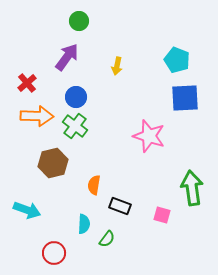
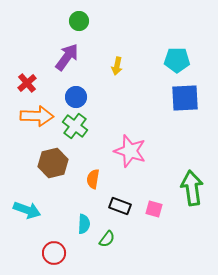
cyan pentagon: rotated 20 degrees counterclockwise
pink star: moved 19 px left, 15 px down
orange semicircle: moved 1 px left, 6 px up
pink square: moved 8 px left, 6 px up
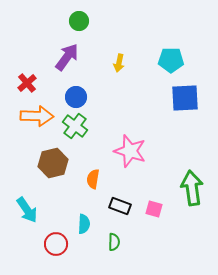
cyan pentagon: moved 6 px left
yellow arrow: moved 2 px right, 3 px up
cyan arrow: rotated 36 degrees clockwise
green semicircle: moved 7 px right, 3 px down; rotated 36 degrees counterclockwise
red circle: moved 2 px right, 9 px up
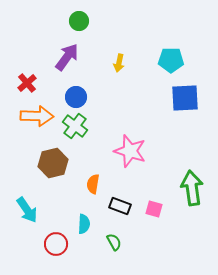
orange semicircle: moved 5 px down
green semicircle: rotated 30 degrees counterclockwise
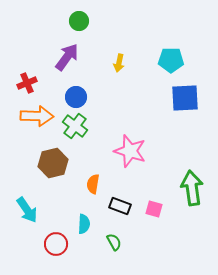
red cross: rotated 18 degrees clockwise
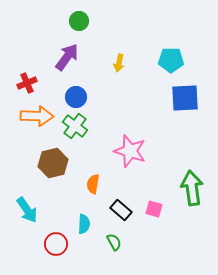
black rectangle: moved 1 px right, 4 px down; rotated 20 degrees clockwise
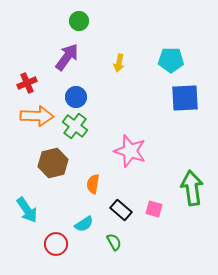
cyan semicircle: rotated 54 degrees clockwise
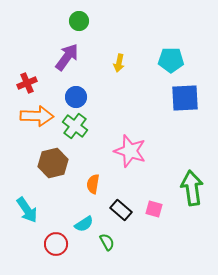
green semicircle: moved 7 px left
